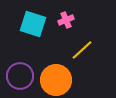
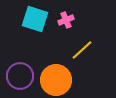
cyan square: moved 2 px right, 5 px up
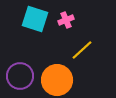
orange circle: moved 1 px right
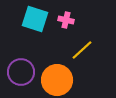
pink cross: rotated 35 degrees clockwise
purple circle: moved 1 px right, 4 px up
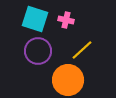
purple circle: moved 17 px right, 21 px up
orange circle: moved 11 px right
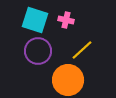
cyan square: moved 1 px down
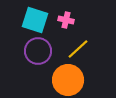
yellow line: moved 4 px left, 1 px up
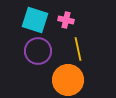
yellow line: rotated 60 degrees counterclockwise
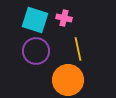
pink cross: moved 2 px left, 2 px up
purple circle: moved 2 px left
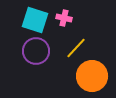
yellow line: moved 2 px left, 1 px up; rotated 55 degrees clockwise
orange circle: moved 24 px right, 4 px up
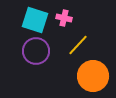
yellow line: moved 2 px right, 3 px up
orange circle: moved 1 px right
